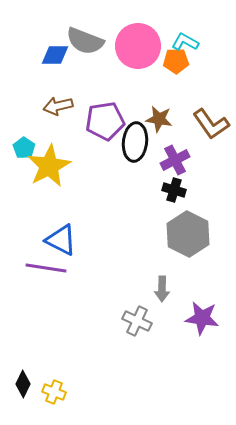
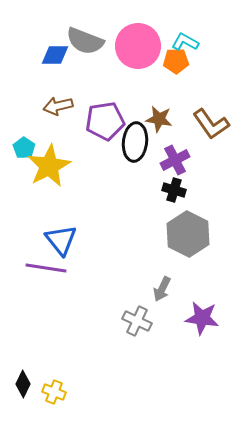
blue triangle: rotated 24 degrees clockwise
gray arrow: rotated 25 degrees clockwise
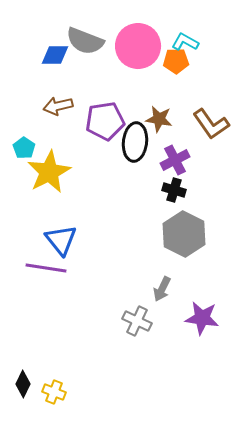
yellow star: moved 6 px down
gray hexagon: moved 4 px left
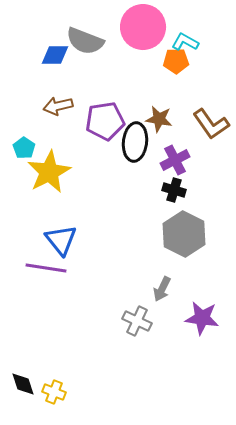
pink circle: moved 5 px right, 19 px up
black diamond: rotated 44 degrees counterclockwise
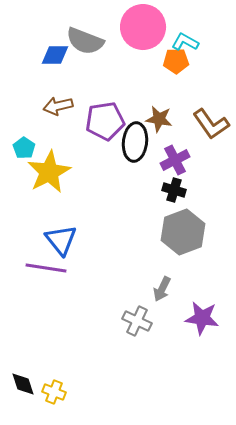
gray hexagon: moved 1 px left, 2 px up; rotated 12 degrees clockwise
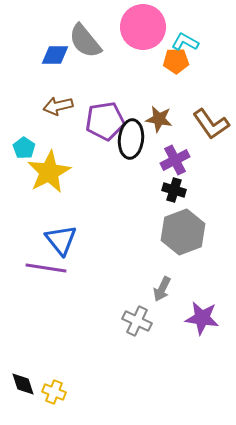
gray semicircle: rotated 30 degrees clockwise
black ellipse: moved 4 px left, 3 px up
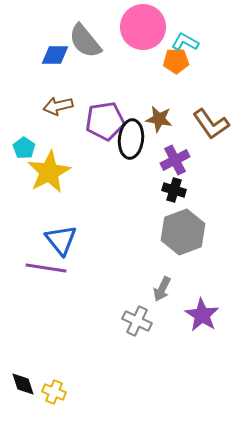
purple star: moved 3 px up; rotated 24 degrees clockwise
